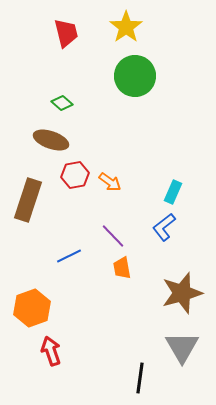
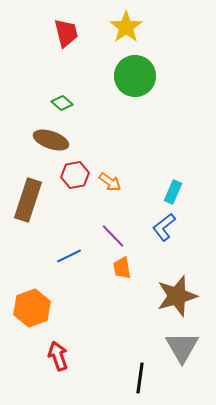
brown star: moved 5 px left, 3 px down
red arrow: moved 7 px right, 5 px down
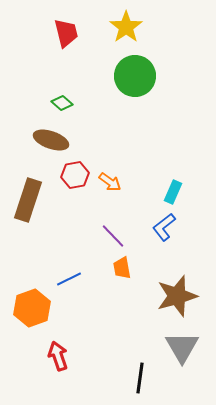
blue line: moved 23 px down
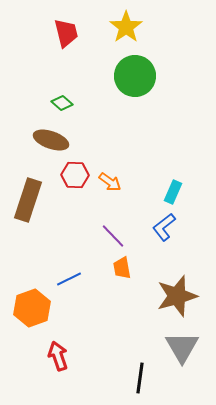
red hexagon: rotated 12 degrees clockwise
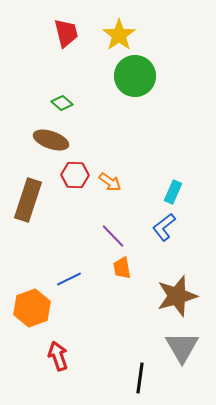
yellow star: moved 7 px left, 8 px down
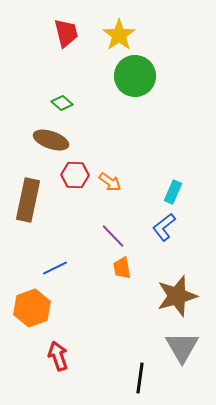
brown rectangle: rotated 6 degrees counterclockwise
blue line: moved 14 px left, 11 px up
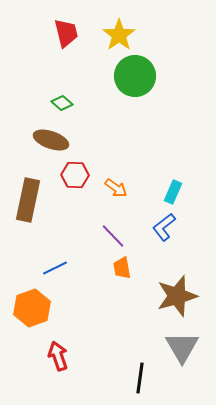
orange arrow: moved 6 px right, 6 px down
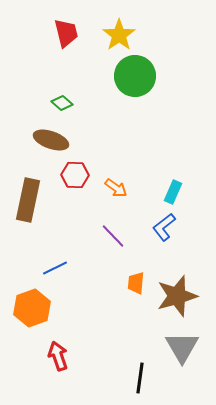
orange trapezoid: moved 14 px right, 15 px down; rotated 15 degrees clockwise
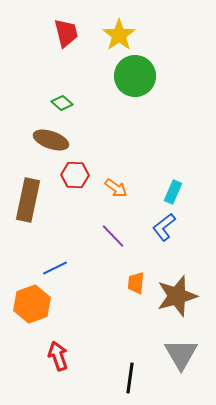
orange hexagon: moved 4 px up
gray triangle: moved 1 px left, 7 px down
black line: moved 10 px left
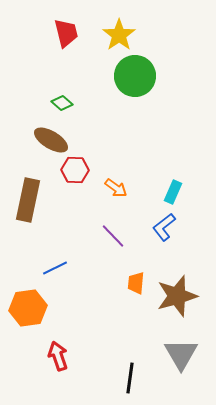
brown ellipse: rotated 12 degrees clockwise
red hexagon: moved 5 px up
orange hexagon: moved 4 px left, 4 px down; rotated 12 degrees clockwise
